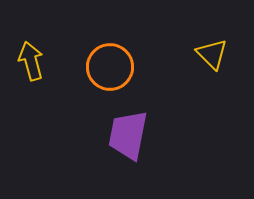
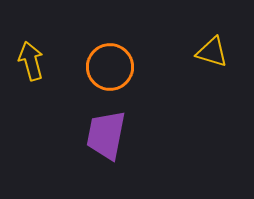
yellow triangle: moved 2 px up; rotated 28 degrees counterclockwise
purple trapezoid: moved 22 px left
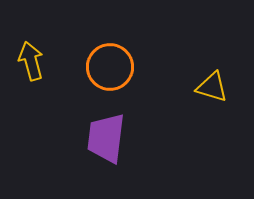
yellow triangle: moved 35 px down
purple trapezoid: moved 3 px down; rotated 4 degrees counterclockwise
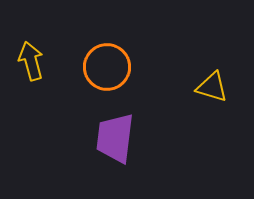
orange circle: moved 3 px left
purple trapezoid: moved 9 px right
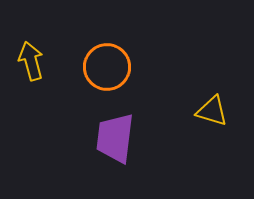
yellow triangle: moved 24 px down
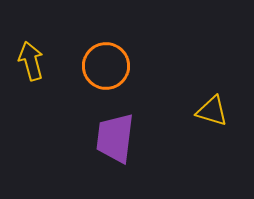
orange circle: moved 1 px left, 1 px up
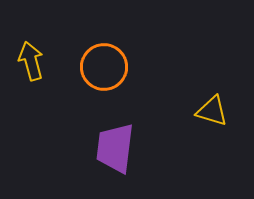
orange circle: moved 2 px left, 1 px down
purple trapezoid: moved 10 px down
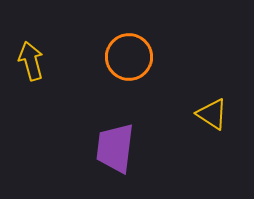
orange circle: moved 25 px right, 10 px up
yellow triangle: moved 3 px down; rotated 16 degrees clockwise
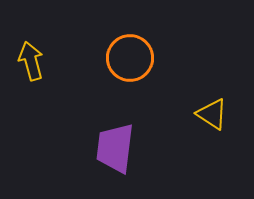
orange circle: moved 1 px right, 1 px down
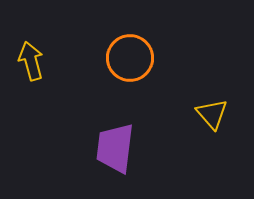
yellow triangle: rotated 16 degrees clockwise
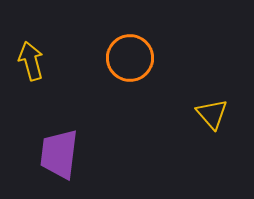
purple trapezoid: moved 56 px left, 6 px down
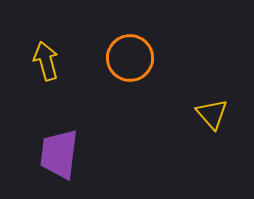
yellow arrow: moved 15 px right
